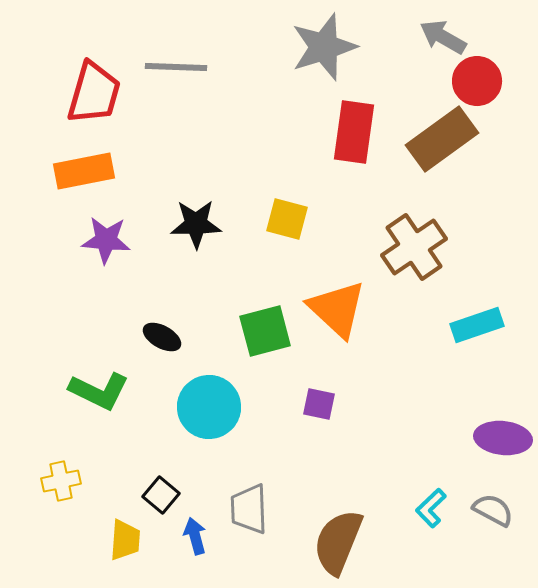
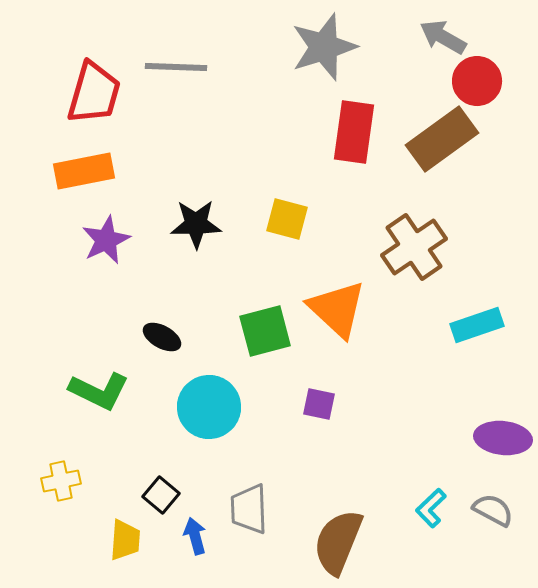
purple star: rotated 30 degrees counterclockwise
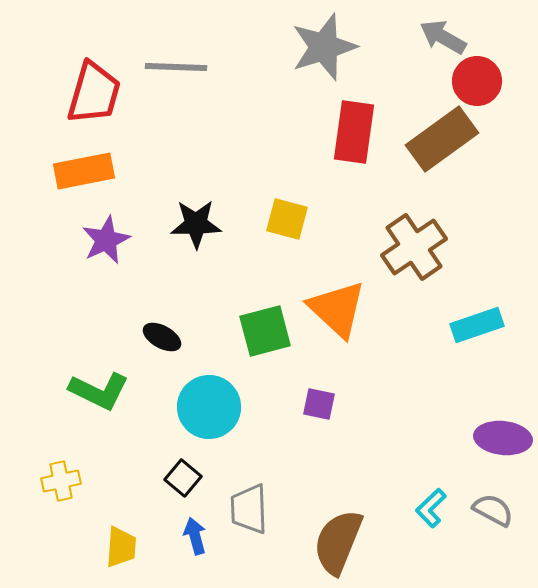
black square: moved 22 px right, 17 px up
yellow trapezoid: moved 4 px left, 7 px down
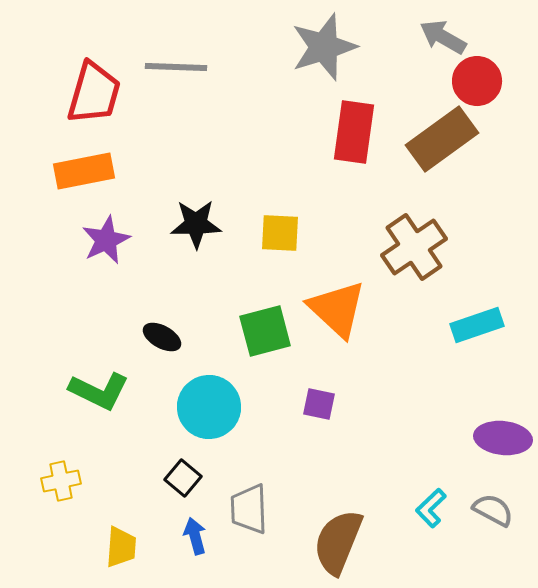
yellow square: moved 7 px left, 14 px down; rotated 12 degrees counterclockwise
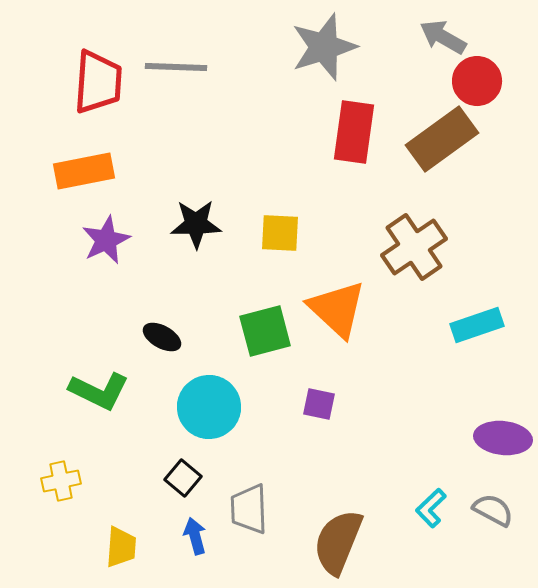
red trapezoid: moved 4 px right, 11 px up; rotated 12 degrees counterclockwise
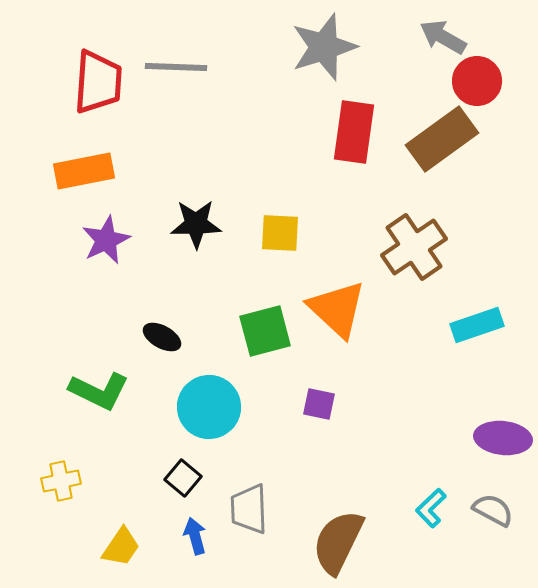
brown semicircle: rotated 4 degrees clockwise
yellow trapezoid: rotated 30 degrees clockwise
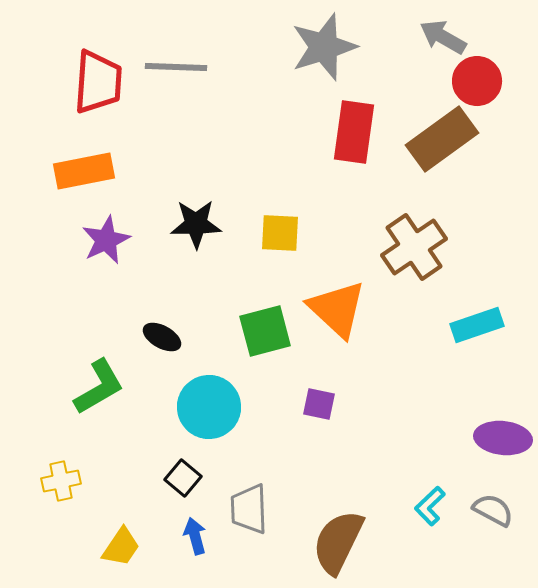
green L-shape: moved 4 px up; rotated 56 degrees counterclockwise
cyan L-shape: moved 1 px left, 2 px up
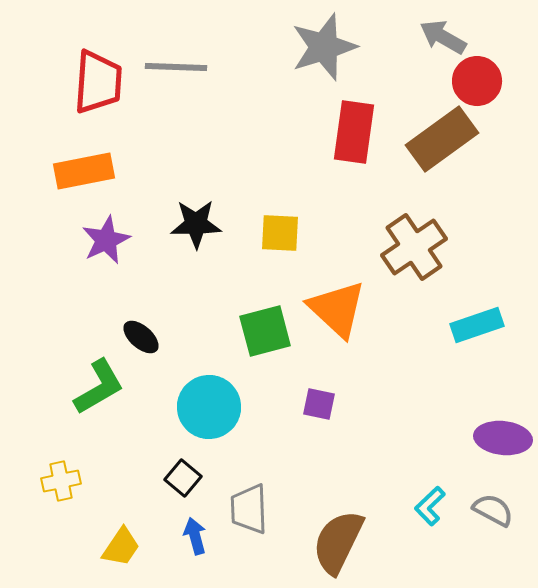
black ellipse: moved 21 px left; rotated 12 degrees clockwise
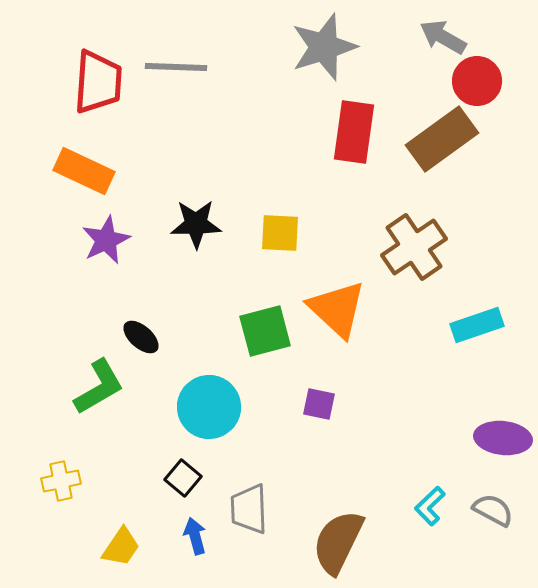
orange rectangle: rotated 36 degrees clockwise
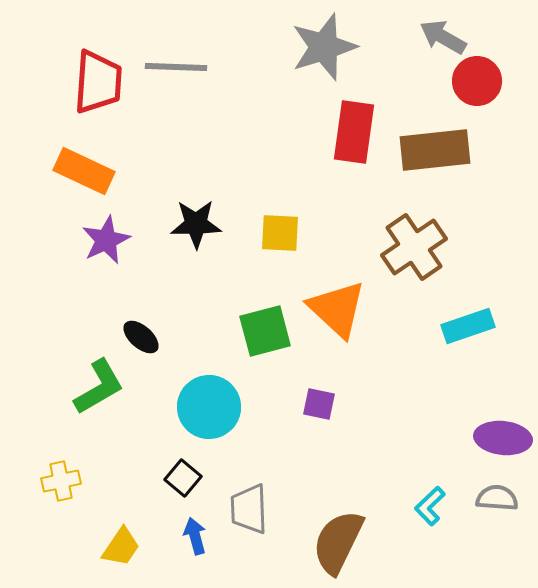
brown rectangle: moved 7 px left, 11 px down; rotated 30 degrees clockwise
cyan rectangle: moved 9 px left, 1 px down
gray semicircle: moved 4 px right, 12 px up; rotated 24 degrees counterclockwise
